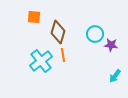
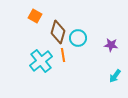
orange square: moved 1 px right, 1 px up; rotated 24 degrees clockwise
cyan circle: moved 17 px left, 4 px down
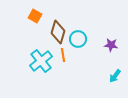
cyan circle: moved 1 px down
